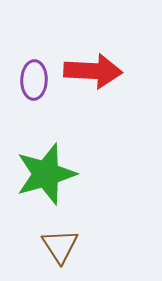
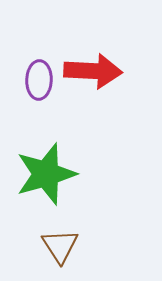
purple ellipse: moved 5 px right
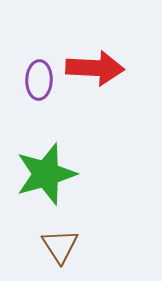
red arrow: moved 2 px right, 3 px up
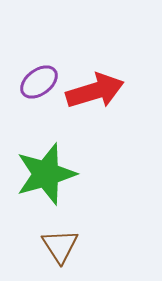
red arrow: moved 23 px down; rotated 20 degrees counterclockwise
purple ellipse: moved 2 px down; rotated 51 degrees clockwise
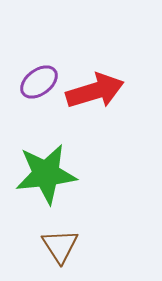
green star: rotated 10 degrees clockwise
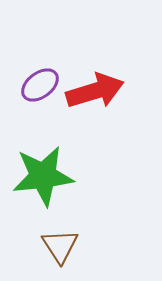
purple ellipse: moved 1 px right, 3 px down
green star: moved 3 px left, 2 px down
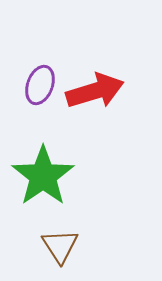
purple ellipse: rotated 33 degrees counterclockwise
green star: rotated 28 degrees counterclockwise
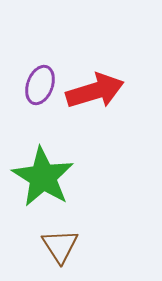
green star: moved 1 px down; rotated 6 degrees counterclockwise
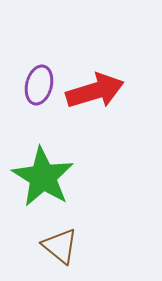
purple ellipse: moved 1 px left; rotated 6 degrees counterclockwise
brown triangle: rotated 18 degrees counterclockwise
